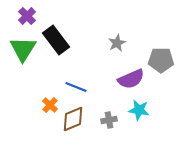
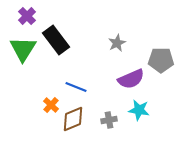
orange cross: moved 1 px right
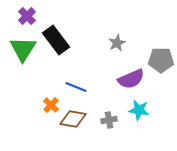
brown diamond: rotated 32 degrees clockwise
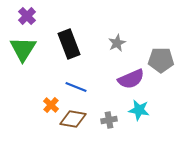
black rectangle: moved 13 px right, 4 px down; rotated 16 degrees clockwise
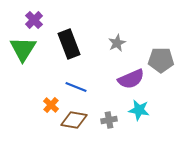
purple cross: moved 7 px right, 4 px down
brown diamond: moved 1 px right, 1 px down
